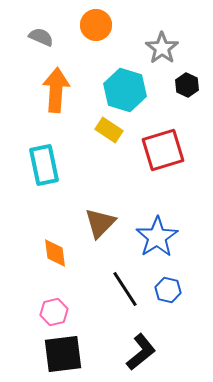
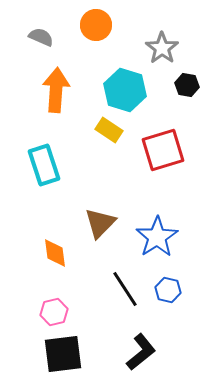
black hexagon: rotated 15 degrees counterclockwise
cyan rectangle: rotated 6 degrees counterclockwise
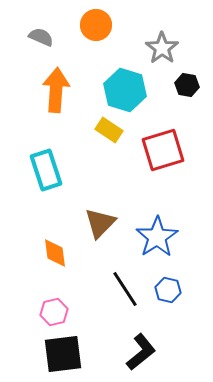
cyan rectangle: moved 2 px right, 5 px down
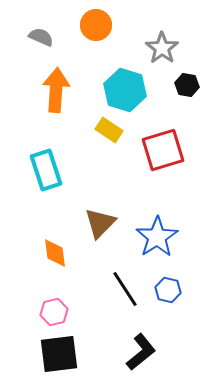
black square: moved 4 px left
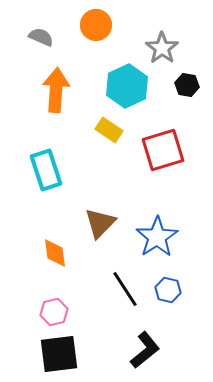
cyan hexagon: moved 2 px right, 4 px up; rotated 18 degrees clockwise
black L-shape: moved 4 px right, 2 px up
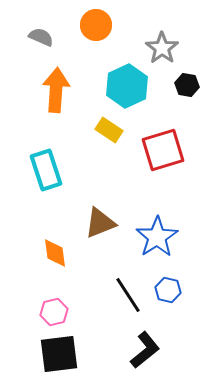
brown triangle: rotated 24 degrees clockwise
black line: moved 3 px right, 6 px down
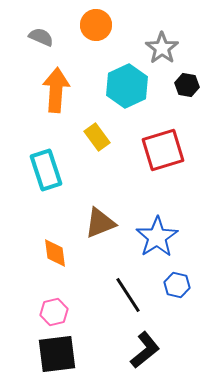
yellow rectangle: moved 12 px left, 7 px down; rotated 20 degrees clockwise
blue hexagon: moved 9 px right, 5 px up
black square: moved 2 px left
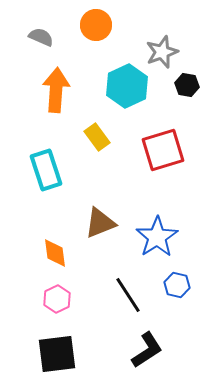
gray star: moved 4 px down; rotated 16 degrees clockwise
pink hexagon: moved 3 px right, 13 px up; rotated 12 degrees counterclockwise
black L-shape: moved 2 px right; rotated 6 degrees clockwise
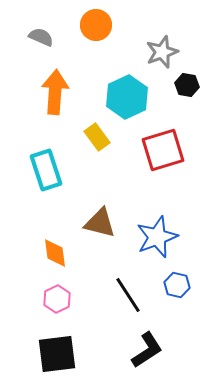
cyan hexagon: moved 11 px down
orange arrow: moved 1 px left, 2 px down
brown triangle: rotated 36 degrees clockwise
blue star: rotated 12 degrees clockwise
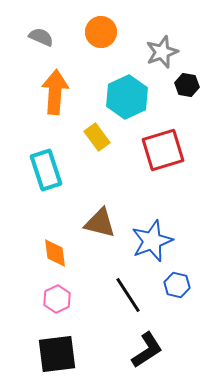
orange circle: moved 5 px right, 7 px down
blue star: moved 5 px left, 4 px down
